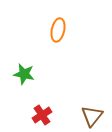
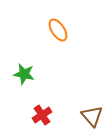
orange ellipse: rotated 45 degrees counterclockwise
brown triangle: rotated 20 degrees counterclockwise
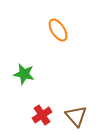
brown triangle: moved 16 px left
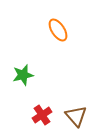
green star: moved 1 px left, 1 px down; rotated 25 degrees counterclockwise
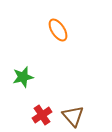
green star: moved 2 px down
brown triangle: moved 3 px left
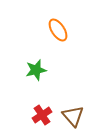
green star: moved 13 px right, 7 px up
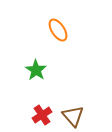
green star: rotated 25 degrees counterclockwise
